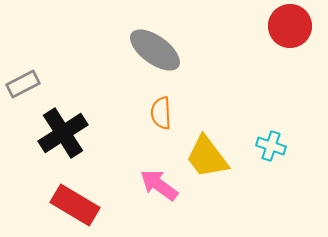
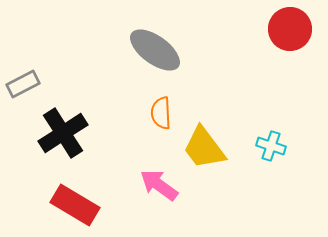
red circle: moved 3 px down
yellow trapezoid: moved 3 px left, 9 px up
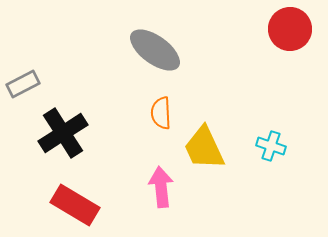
yellow trapezoid: rotated 12 degrees clockwise
pink arrow: moved 2 px right, 2 px down; rotated 48 degrees clockwise
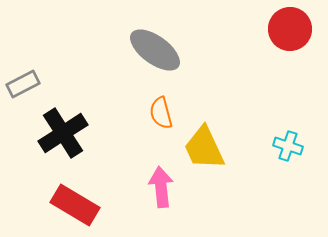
orange semicircle: rotated 12 degrees counterclockwise
cyan cross: moved 17 px right
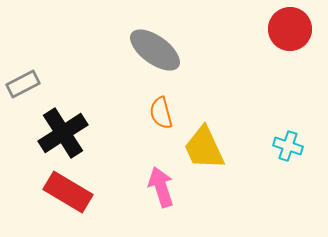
pink arrow: rotated 12 degrees counterclockwise
red rectangle: moved 7 px left, 13 px up
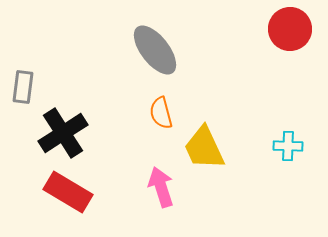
gray ellipse: rotated 16 degrees clockwise
gray rectangle: moved 3 px down; rotated 56 degrees counterclockwise
cyan cross: rotated 16 degrees counterclockwise
